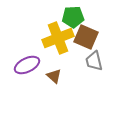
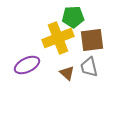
brown square: moved 6 px right, 3 px down; rotated 30 degrees counterclockwise
gray trapezoid: moved 5 px left, 6 px down
brown triangle: moved 13 px right, 3 px up
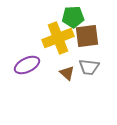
brown square: moved 5 px left, 4 px up
gray trapezoid: rotated 70 degrees counterclockwise
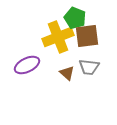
green pentagon: moved 2 px right, 1 px down; rotated 25 degrees clockwise
yellow cross: moved 1 px up
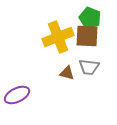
green pentagon: moved 15 px right
brown square: rotated 10 degrees clockwise
purple ellipse: moved 10 px left, 30 px down
brown triangle: rotated 28 degrees counterclockwise
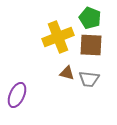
brown square: moved 4 px right, 9 px down
gray trapezoid: moved 12 px down
purple ellipse: rotated 40 degrees counterclockwise
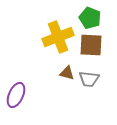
purple ellipse: moved 1 px left
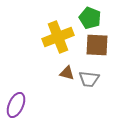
brown square: moved 6 px right
purple ellipse: moved 10 px down
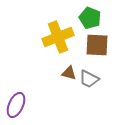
brown triangle: moved 2 px right
gray trapezoid: rotated 20 degrees clockwise
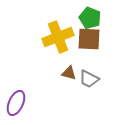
brown square: moved 8 px left, 6 px up
purple ellipse: moved 2 px up
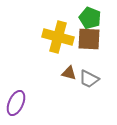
yellow cross: rotated 36 degrees clockwise
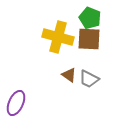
brown triangle: moved 2 px down; rotated 21 degrees clockwise
